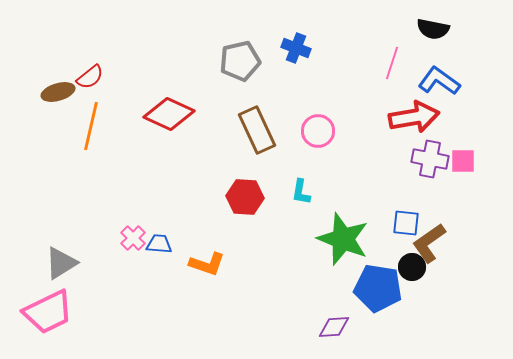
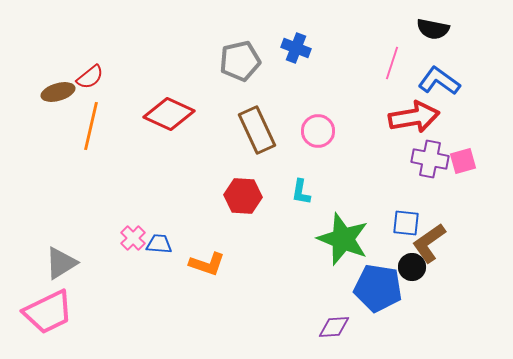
pink square: rotated 16 degrees counterclockwise
red hexagon: moved 2 px left, 1 px up
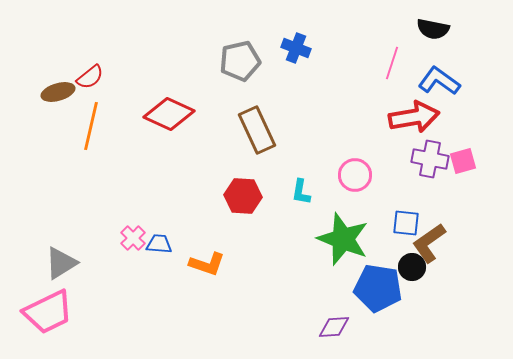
pink circle: moved 37 px right, 44 px down
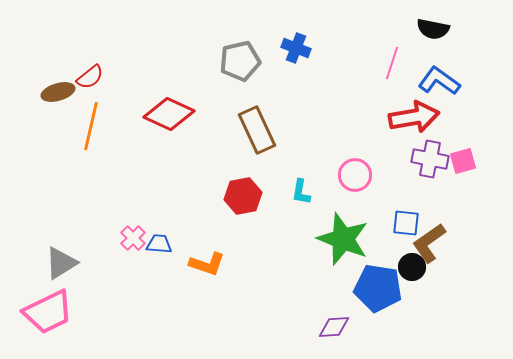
red hexagon: rotated 15 degrees counterclockwise
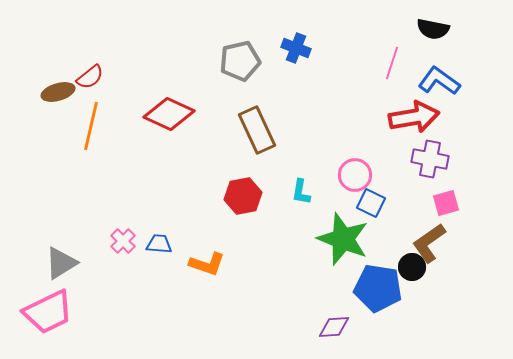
pink square: moved 17 px left, 42 px down
blue square: moved 35 px left, 20 px up; rotated 20 degrees clockwise
pink cross: moved 10 px left, 3 px down
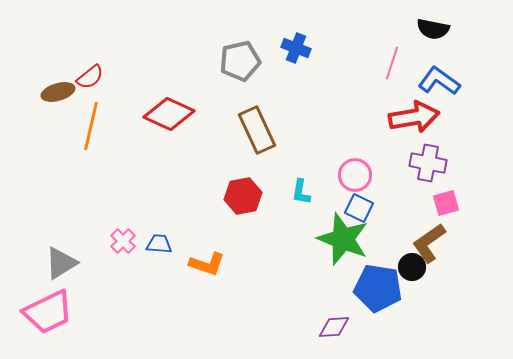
purple cross: moved 2 px left, 4 px down
blue square: moved 12 px left, 5 px down
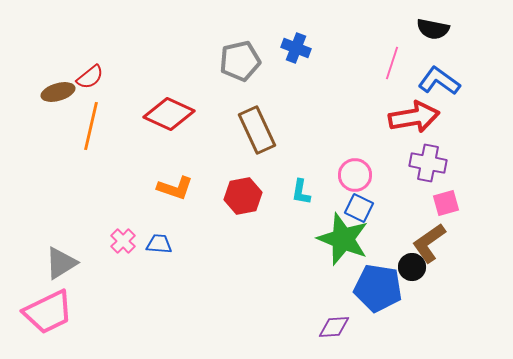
orange L-shape: moved 32 px left, 76 px up
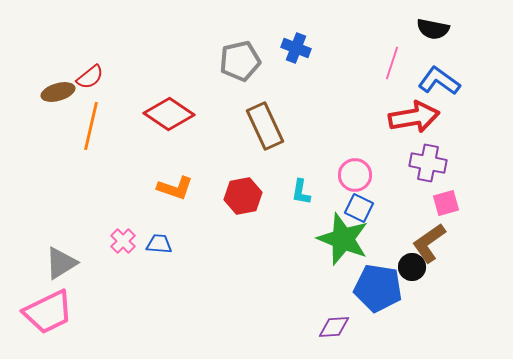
red diamond: rotated 9 degrees clockwise
brown rectangle: moved 8 px right, 4 px up
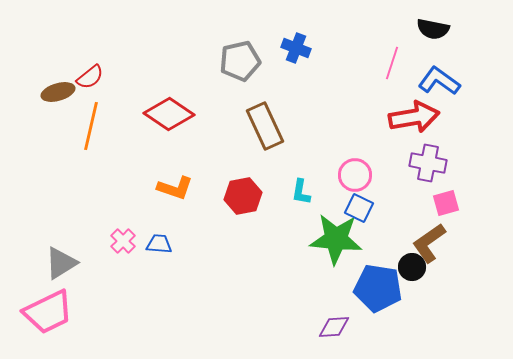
green star: moved 7 px left; rotated 16 degrees counterclockwise
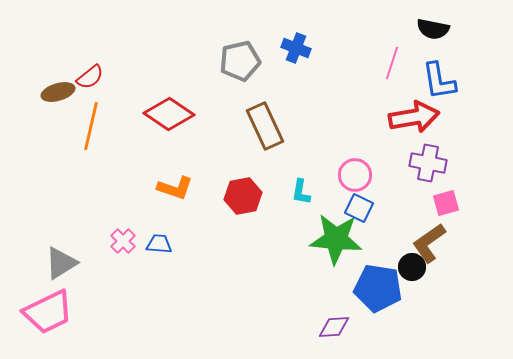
blue L-shape: rotated 135 degrees counterclockwise
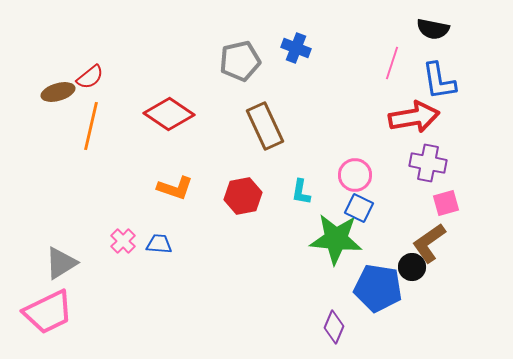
purple diamond: rotated 64 degrees counterclockwise
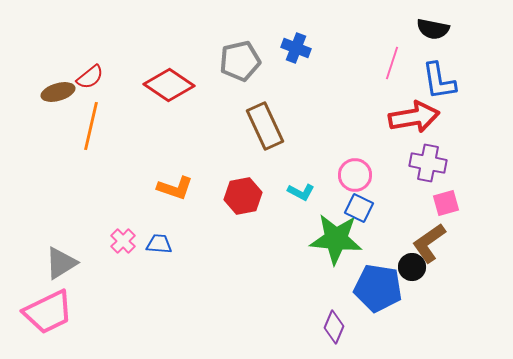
red diamond: moved 29 px up
cyan L-shape: rotated 72 degrees counterclockwise
